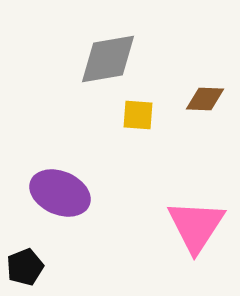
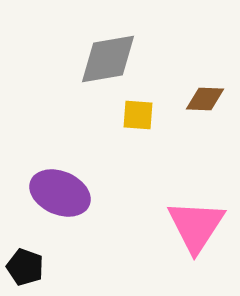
black pentagon: rotated 30 degrees counterclockwise
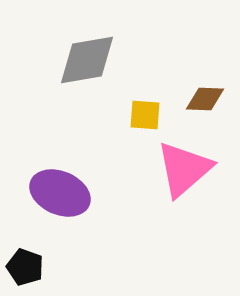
gray diamond: moved 21 px left, 1 px down
yellow square: moved 7 px right
pink triangle: moved 12 px left, 57 px up; rotated 16 degrees clockwise
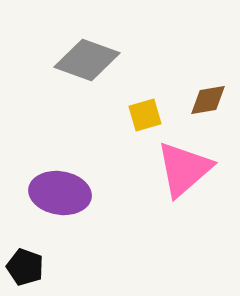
gray diamond: rotated 30 degrees clockwise
brown diamond: moved 3 px right, 1 px down; rotated 12 degrees counterclockwise
yellow square: rotated 20 degrees counterclockwise
purple ellipse: rotated 14 degrees counterclockwise
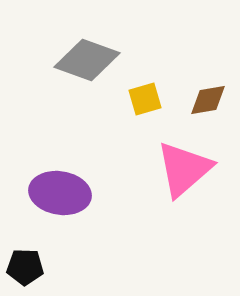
yellow square: moved 16 px up
black pentagon: rotated 18 degrees counterclockwise
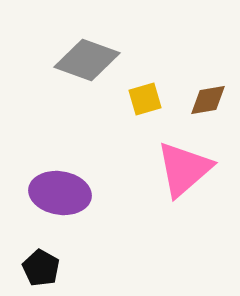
black pentagon: moved 16 px right, 1 px down; rotated 27 degrees clockwise
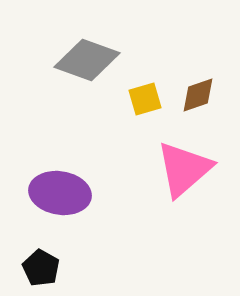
brown diamond: moved 10 px left, 5 px up; rotated 9 degrees counterclockwise
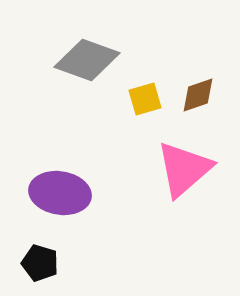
black pentagon: moved 1 px left, 5 px up; rotated 12 degrees counterclockwise
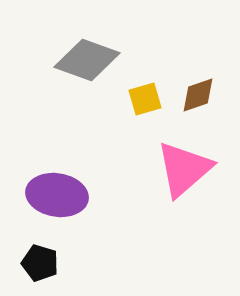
purple ellipse: moved 3 px left, 2 px down
